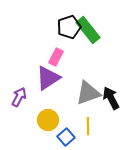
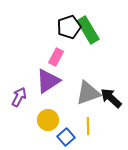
green rectangle: rotated 8 degrees clockwise
purple triangle: moved 3 px down
black arrow: rotated 20 degrees counterclockwise
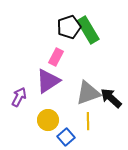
yellow line: moved 5 px up
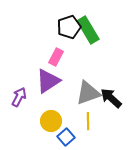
yellow circle: moved 3 px right, 1 px down
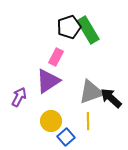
gray triangle: moved 3 px right, 1 px up
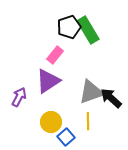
pink rectangle: moved 1 px left, 2 px up; rotated 12 degrees clockwise
yellow circle: moved 1 px down
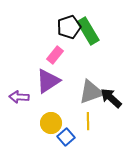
green rectangle: moved 1 px down
purple arrow: rotated 114 degrees counterclockwise
yellow circle: moved 1 px down
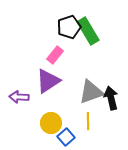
black arrow: rotated 35 degrees clockwise
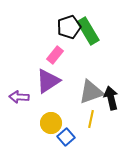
yellow line: moved 3 px right, 2 px up; rotated 12 degrees clockwise
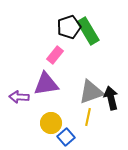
purple triangle: moved 2 px left, 3 px down; rotated 24 degrees clockwise
yellow line: moved 3 px left, 2 px up
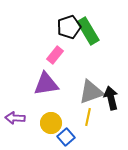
purple arrow: moved 4 px left, 21 px down
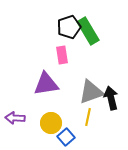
pink rectangle: moved 7 px right; rotated 48 degrees counterclockwise
